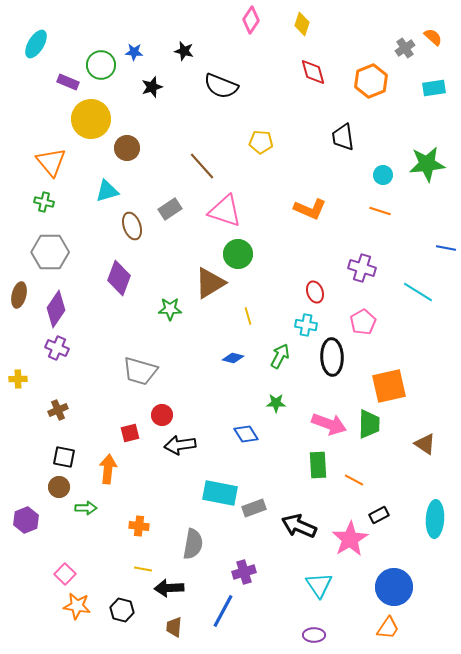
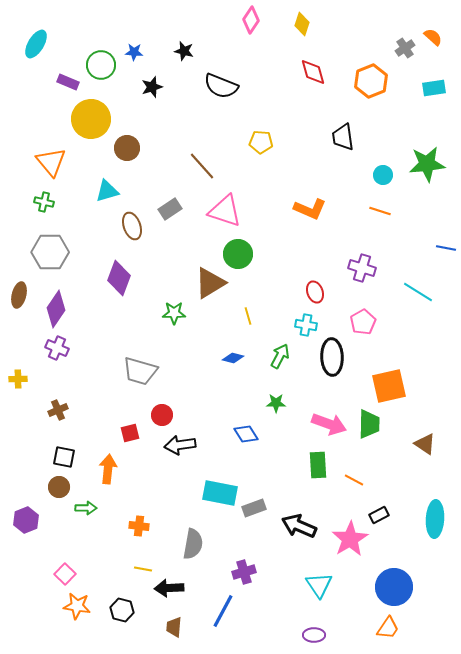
green star at (170, 309): moved 4 px right, 4 px down
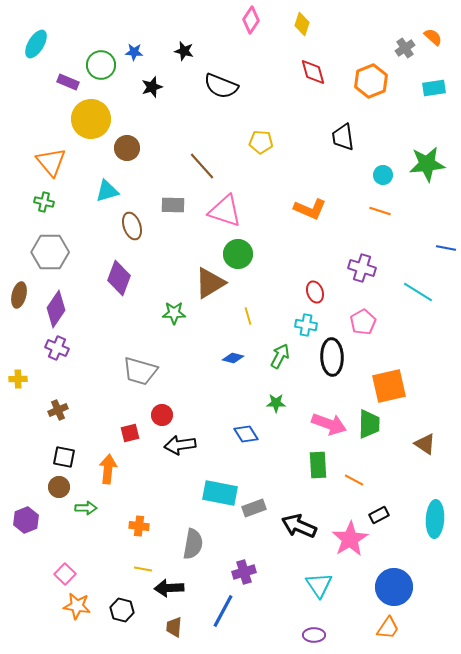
gray rectangle at (170, 209): moved 3 px right, 4 px up; rotated 35 degrees clockwise
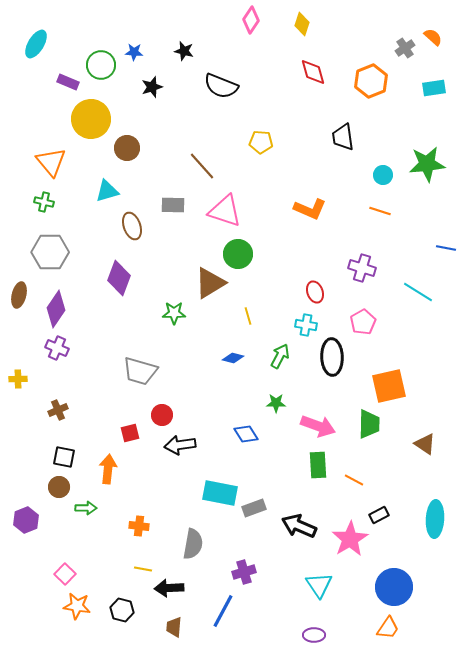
pink arrow at (329, 424): moved 11 px left, 2 px down
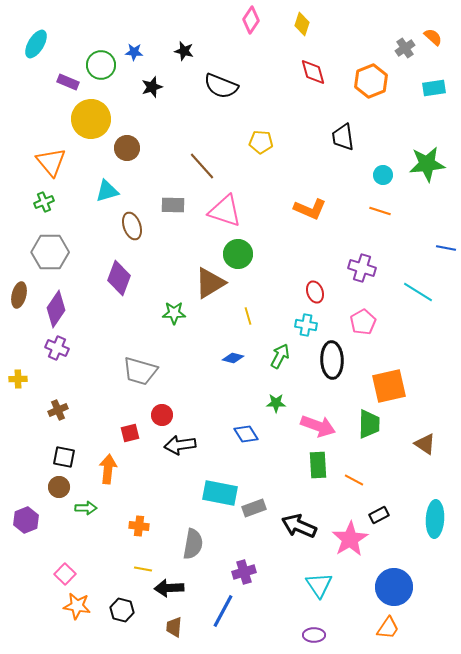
green cross at (44, 202): rotated 36 degrees counterclockwise
black ellipse at (332, 357): moved 3 px down
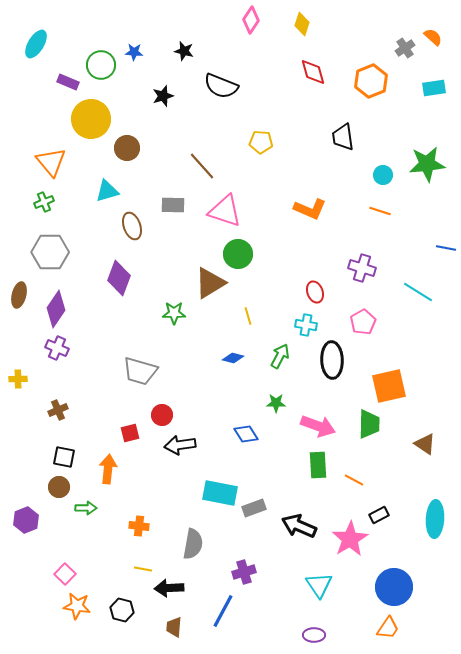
black star at (152, 87): moved 11 px right, 9 px down
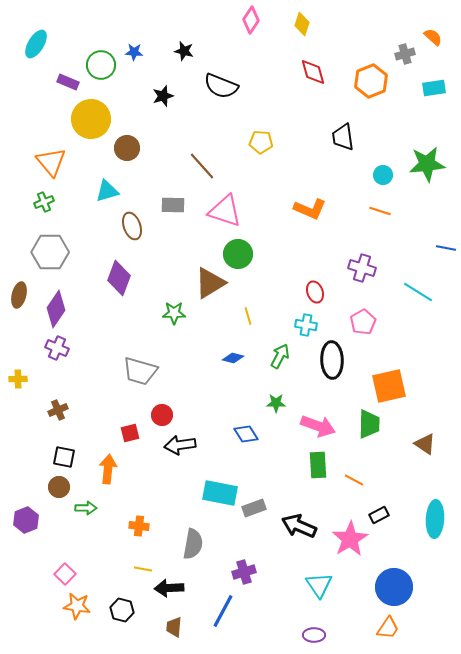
gray cross at (405, 48): moved 6 px down; rotated 18 degrees clockwise
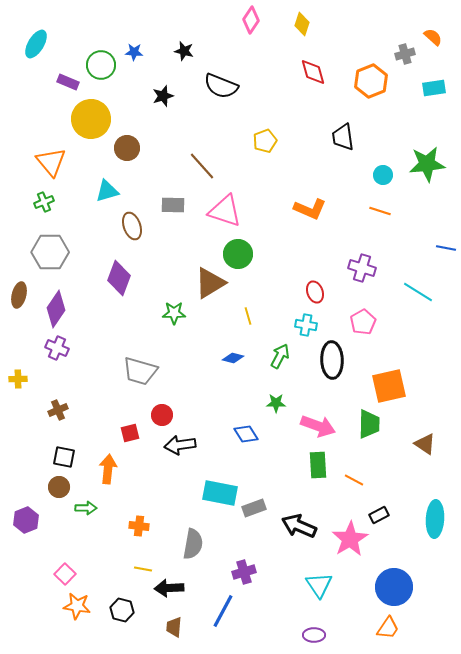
yellow pentagon at (261, 142): moved 4 px right, 1 px up; rotated 25 degrees counterclockwise
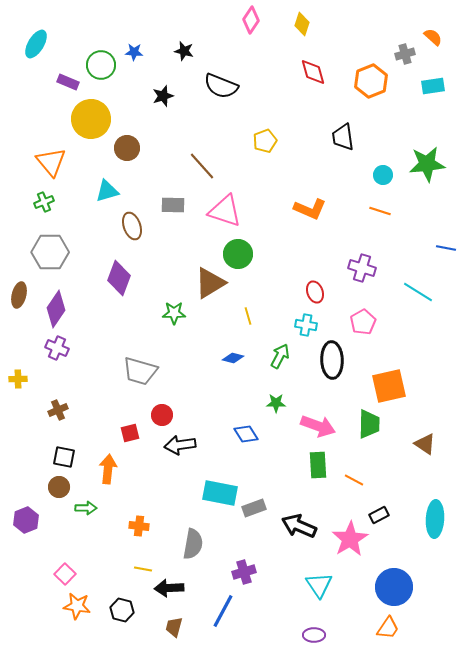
cyan rectangle at (434, 88): moved 1 px left, 2 px up
brown trapezoid at (174, 627): rotated 10 degrees clockwise
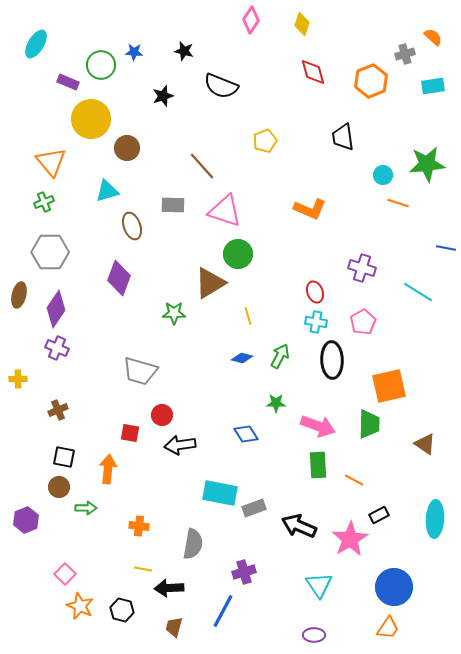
orange line at (380, 211): moved 18 px right, 8 px up
cyan cross at (306, 325): moved 10 px right, 3 px up
blue diamond at (233, 358): moved 9 px right
red square at (130, 433): rotated 24 degrees clockwise
orange star at (77, 606): moved 3 px right; rotated 16 degrees clockwise
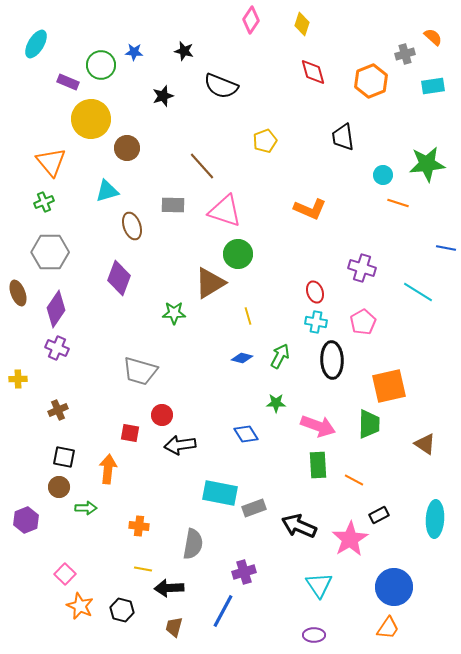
brown ellipse at (19, 295): moved 1 px left, 2 px up; rotated 35 degrees counterclockwise
